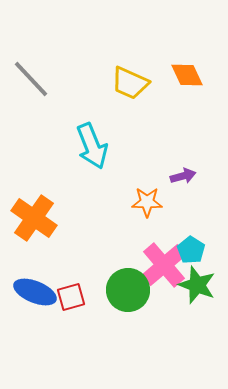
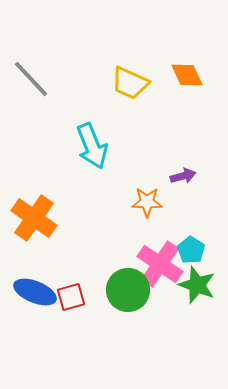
pink cross: moved 4 px left, 1 px up; rotated 15 degrees counterclockwise
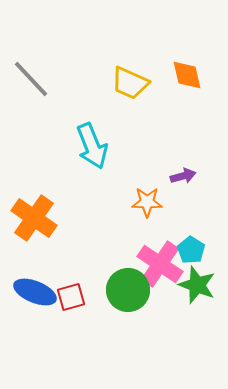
orange diamond: rotated 12 degrees clockwise
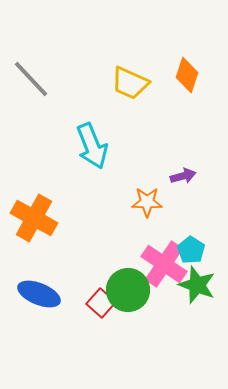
orange diamond: rotated 32 degrees clockwise
orange cross: rotated 6 degrees counterclockwise
pink cross: moved 4 px right
blue ellipse: moved 4 px right, 2 px down
red square: moved 30 px right, 6 px down; rotated 32 degrees counterclockwise
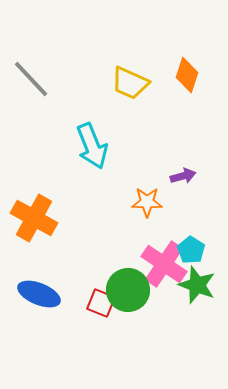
red square: rotated 20 degrees counterclockwise
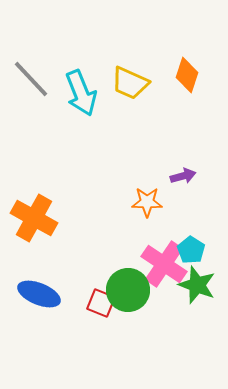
cyan arrow: moved 11 px left, 53 px up
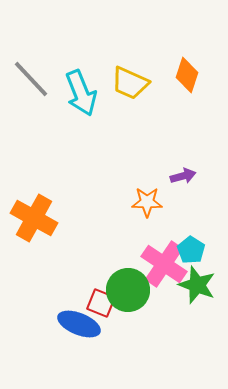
blue ellipse: moved 40 px right, 30 px down
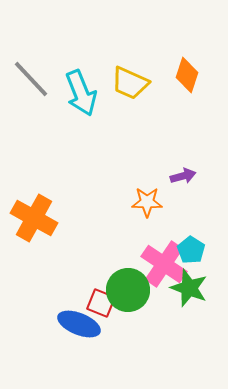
green star: moved 8 px left, 3 px down
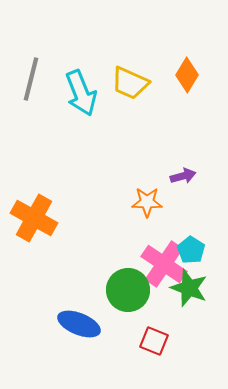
orange diamond: rotated 12 degrees clockwise
gray line: rotated 57 degrees clockwise
red square: moved 53 px right, 38 px down
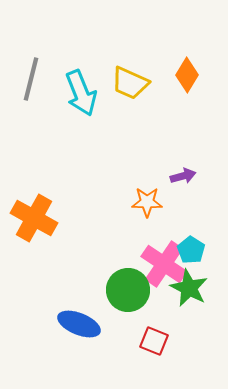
green star: rotated 6 degrees clockwise
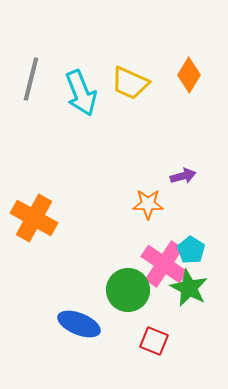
orange diamond: moved 2 px right
orange star: moved 1 px right, 2 px down
